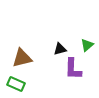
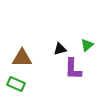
brown triangle: rotated 15 degrees clockwise
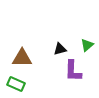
purple L-shape: moved 2 px down
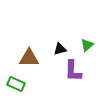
brown triangle: moved 7 px right
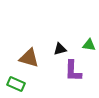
green triangle: moved 2 px right; rotated 48 degrees clockwise
brown triangle: rotated 15 degrees clockwise
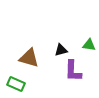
black triangle: moved 1 px right, 1 px down
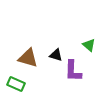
green triangle: rotated 32 degrees clockwise
black triangle: moved 5 px left, 5 px down; rotated 32 degrees clockwise
brown triangle: moved 1 px left
